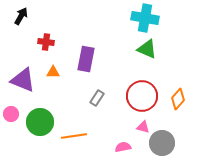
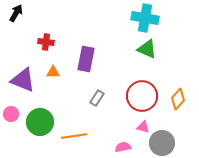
black arrow: moved 5 px left, 3 px up
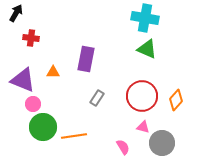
red cross: moved 15 px left, 4 px up
orange diamond: moved 2 px left, 1 px down
pink circle: moved 22 px right, 10 px up
green circle: moved 3 px right, 5 px down
pink semicircle: rotated 70 degrees clockwise
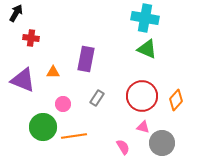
pink circle: moved 30 px right
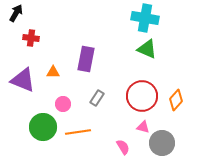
orange line: moved 4 px right, 4 px up
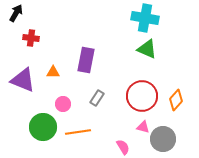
purple rectangle: moved 1 px down
gray circle: moved 1 px right, 4 px up
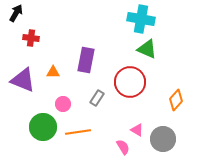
cyan cross: moved 4 px left, 1 px down
red circle: moved 12 px left, 14 px up
pink triangle: moved 6 px left, 3 px down; rotated 16 degrees clockwise
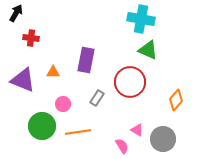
green triangle: moved 1 px right, 1 px down
green circle: moved 1 px left, 1 px up
pink semicircle: moved 1 px left, 1 px up
